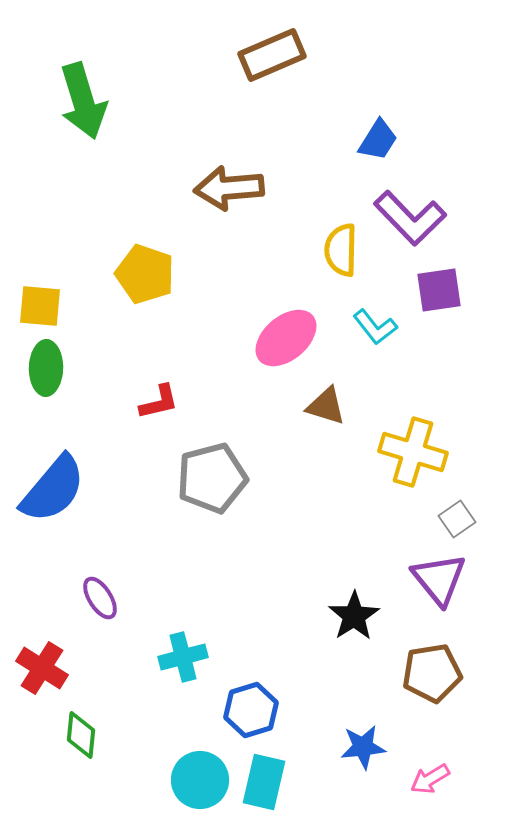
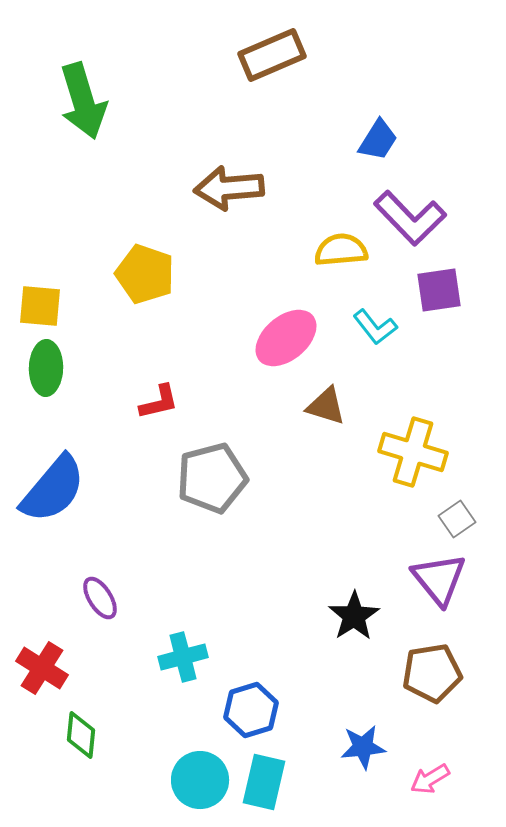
yellow semicircle: rotated 84 degrees clockwise
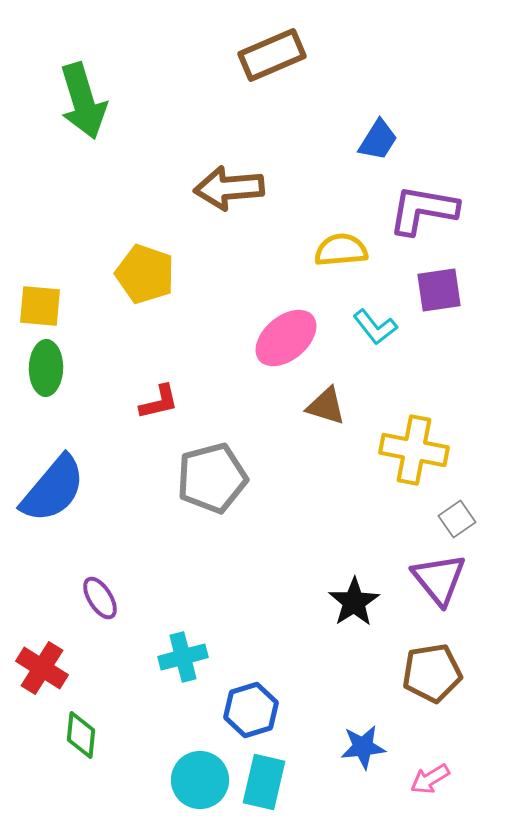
purple L-shape: moved 13 px right, 8 px up; rotated 144 degrees clockwise
yellow cross: moved 1 px right, 2 px up; rotated 6 degrees counterclockwise
black star: moved 14 px up
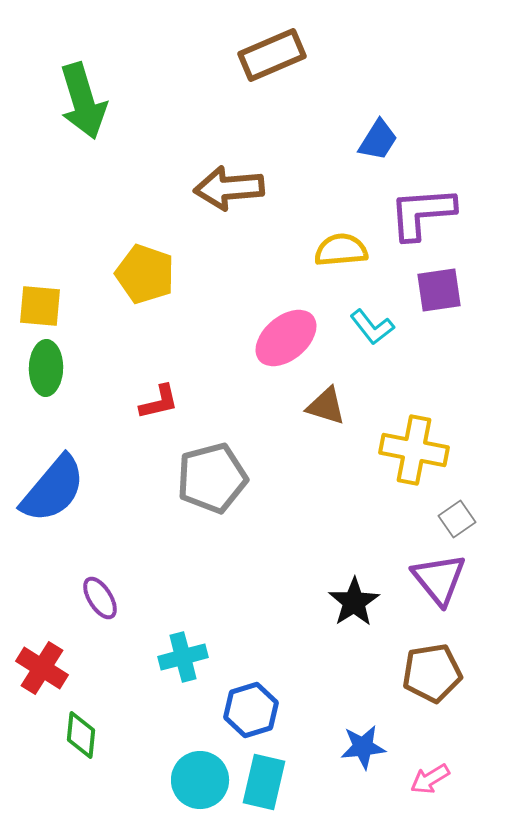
purple L-shape: moved 1 px left, 3 px down; rotated 14 degrees counterclockwise
cyan L-shape: moved 3 px left
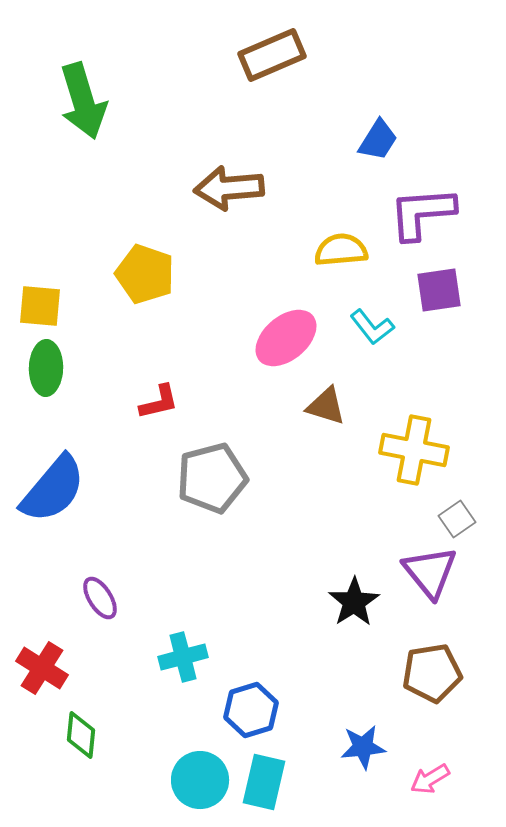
purple triangle: moved 9 px left, 7 px up
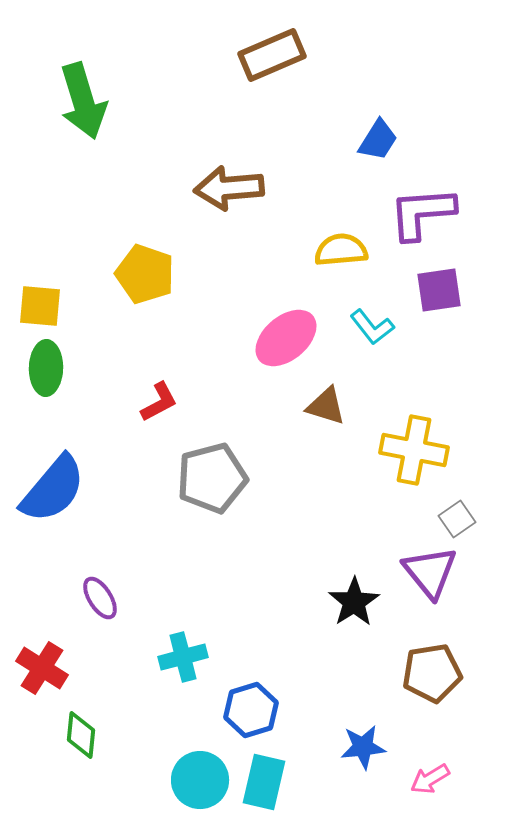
red L-shape: rotated 15 degrees counterclockwise
